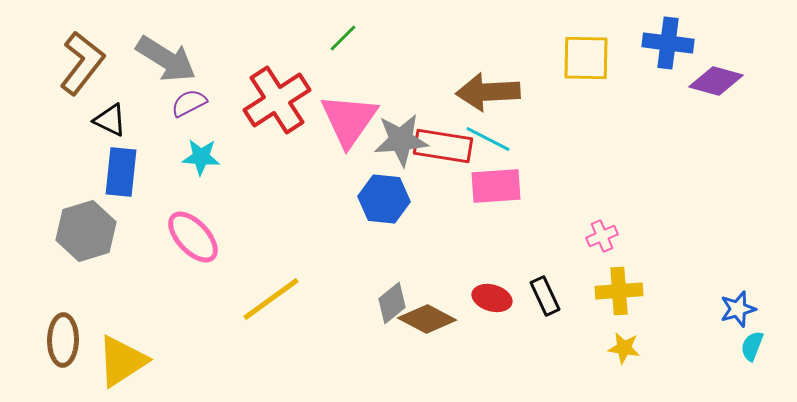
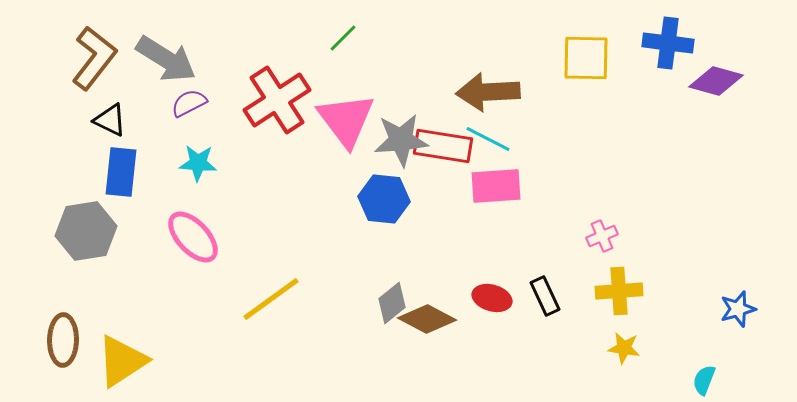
brown L-shape: moved 12 px right, 5 px up
pink triangle: moved 3 px left; rotated 12 degrees counterclockwise
cyan star: moved 3 px left, 6 px down
gray hexagon: rotated 8 degrees clockwise
cyan semicircle: moved 48 px left, 34 px down
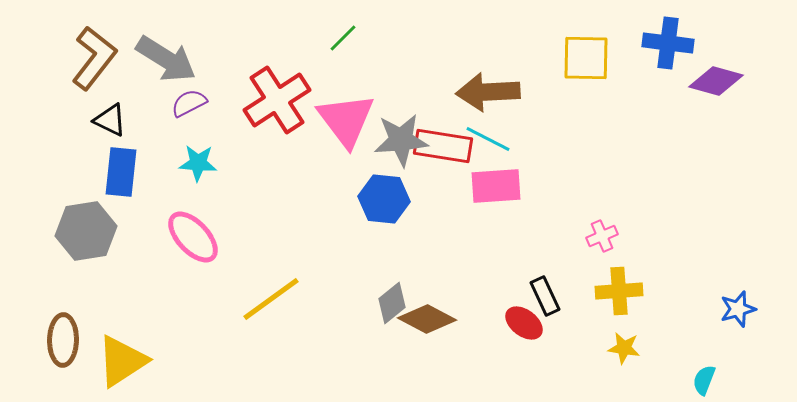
red ellipse: moved 32 px right, 25 px down; rotated 21 degrees clockwise
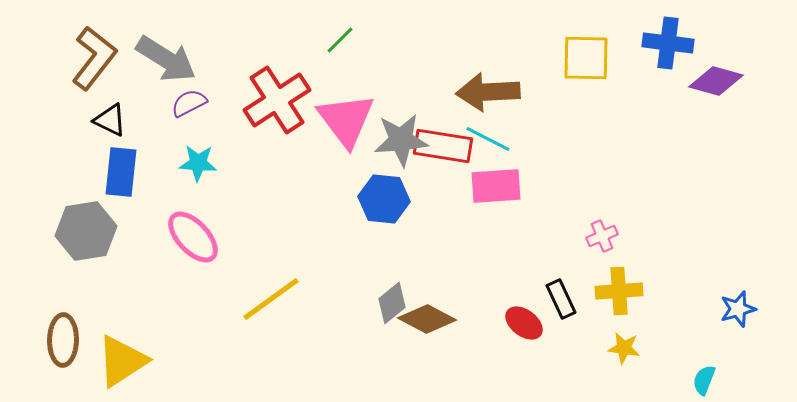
green line: moved 3 px left, 2 px down
black rectangle: moved 16 px right, 3 px down
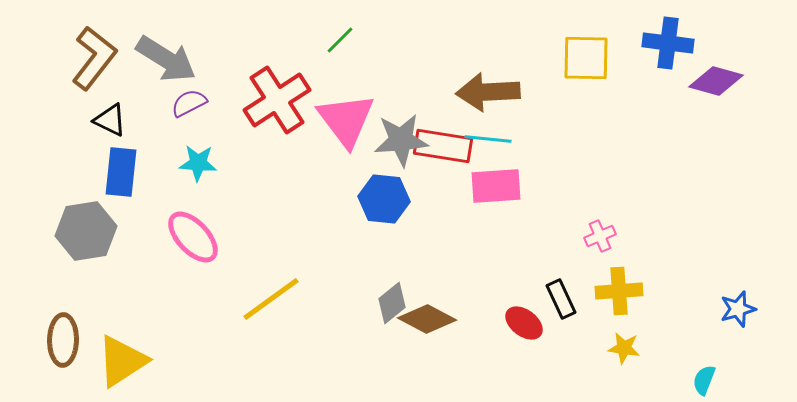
cyan line: rotated 21 degrees counterclockwise
pink cross: moved 2 px left
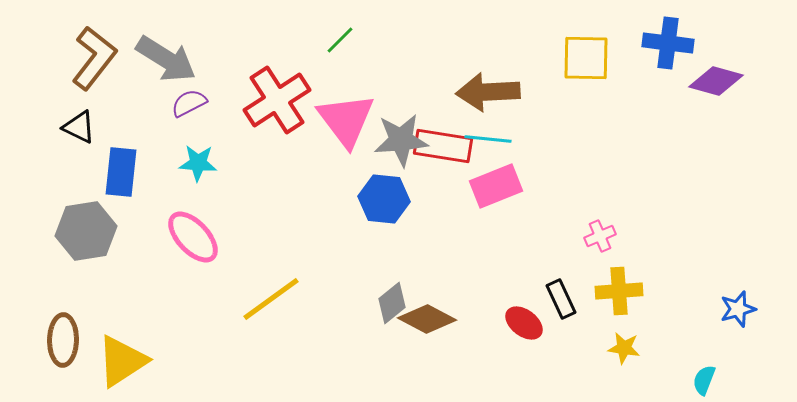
black triangle: moved 31 px left, 7 px down
pink rectangle: rotated 18 degrees counterclockwise
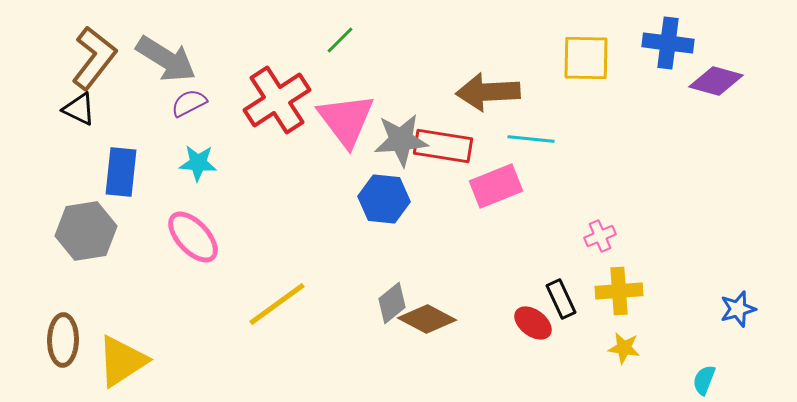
black triangle: moved 18 px up
cyan line: moved 43 px right
yellow line: moved 6 px right, 5 px down
red ellipse: moved 9 px right
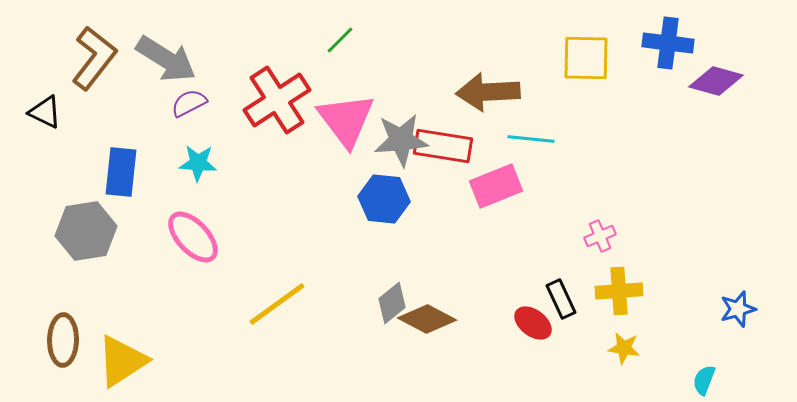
black triangle: moved 34 px left, 3 px down
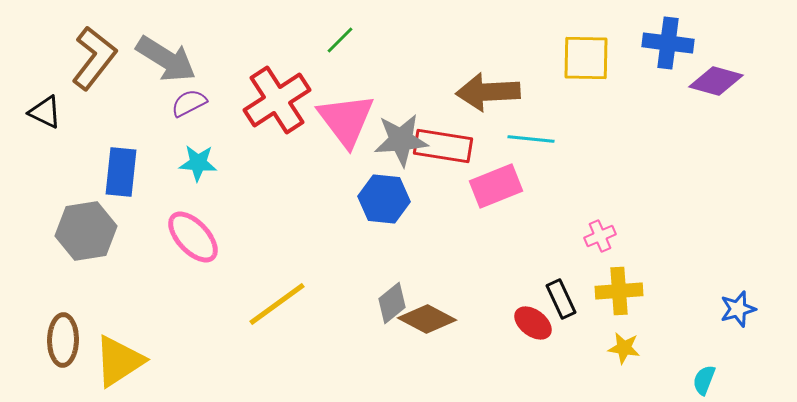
yellow triangle: moved 3 px left
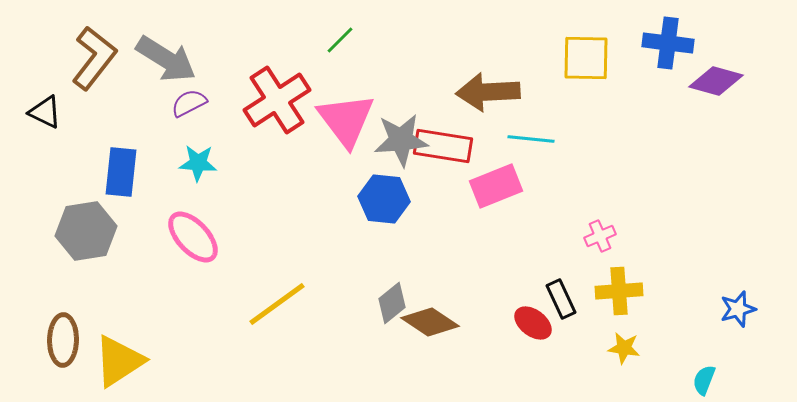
brown diamond: moved 3 px right, 3 px down; rotated 6 degrees clockwise
